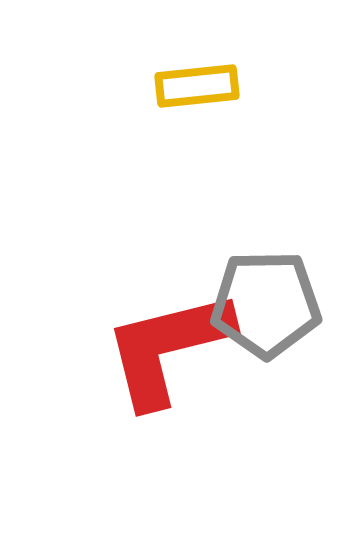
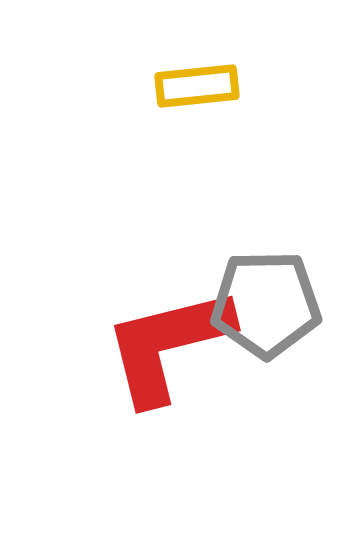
red L-shape: moved 3 px up
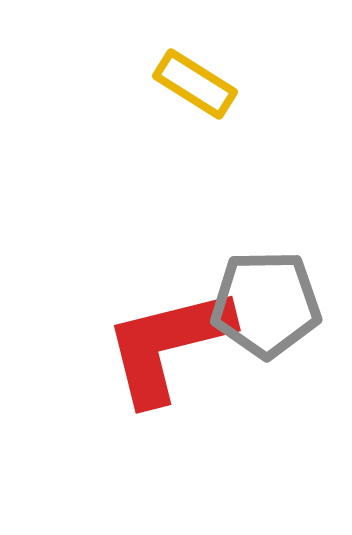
yellow rectangle: moved 2 px left, 2 px up; rotated 38 degrees clockwise
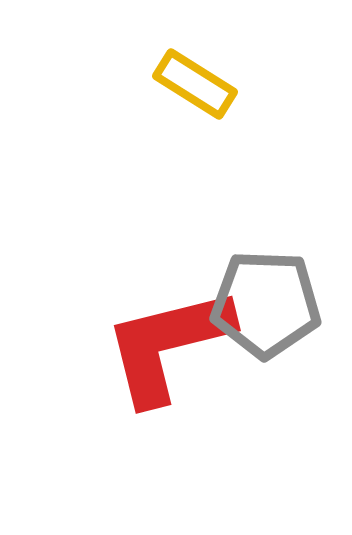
gray pentagon: rotated 3 degrees clockwise
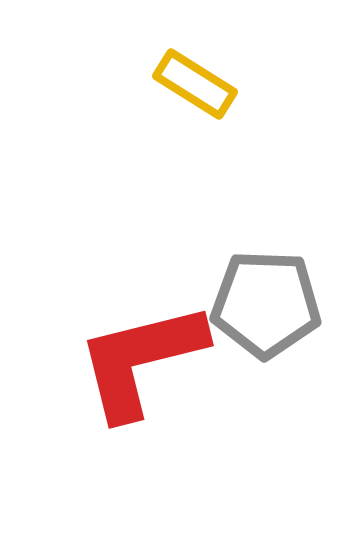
red L-shape: moved 27 px left, 15 px down
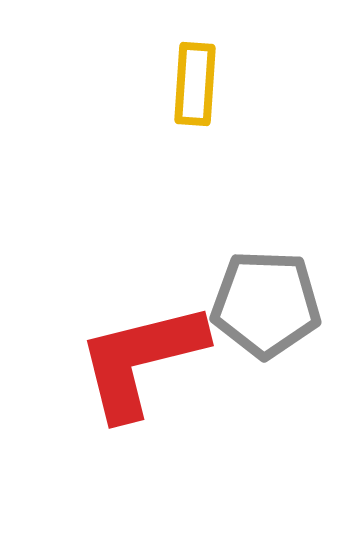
yellow rectangle: rotated 62 degrees clockwise
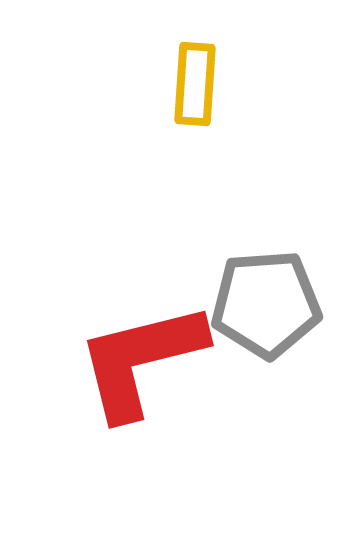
gray pentagon: rotated 6 degrees counterclockwise
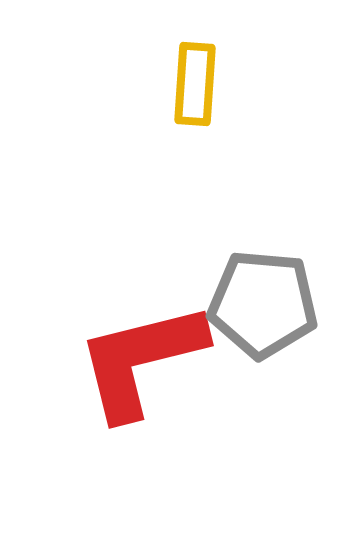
gray pentagon: moved 3 px left; rotated 9 degrees clockwise
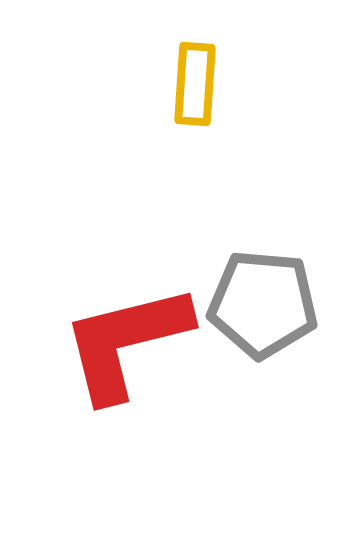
red L-shape: moved 15 px left, 18 px up
